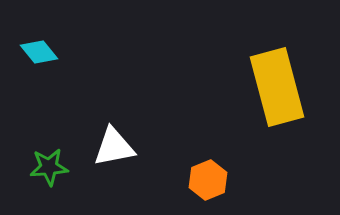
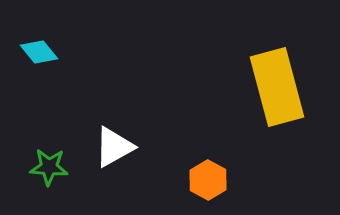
white triangle: rotated 18 degrees counterclockwise
green star: rotated 9 degrees clockwise
orange hexagon: rotated 9 degrees counterclockwise
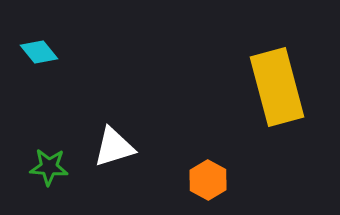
white triangle: rotated 12 degrees clockwise
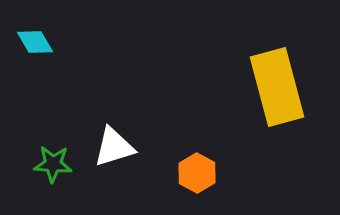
cyan diamond: moved 4 px left, 10 px up; rotated 9 degrees clockwise
green star: moved 4 px right, 3 px up
orange hexagon: moved 11 px left, 7 px up
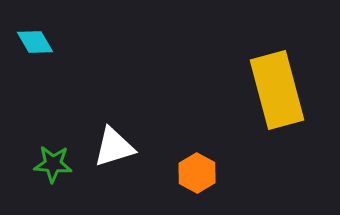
yellow rectangle: moved 3 px down
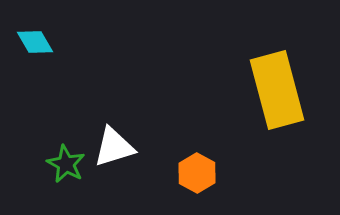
green star: moved 13 px right; rotated 24 degrees clockwise
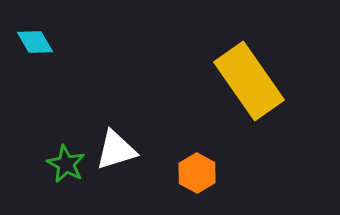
yellow rectangle: moved 28 px left, 9 px up; rotated 20 degrees counterclockwise
white triangle: moved 2 px right, 3 px down
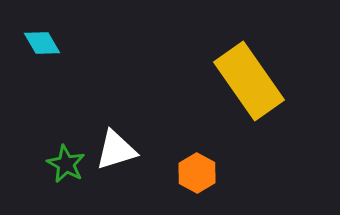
cyan diamond: moved 7 px right, 1 px down
